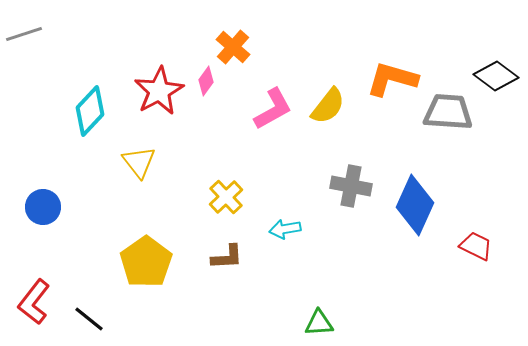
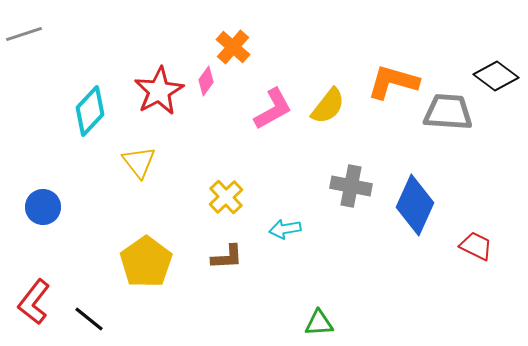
orange L-shape: moved 1 px right, 3 px down
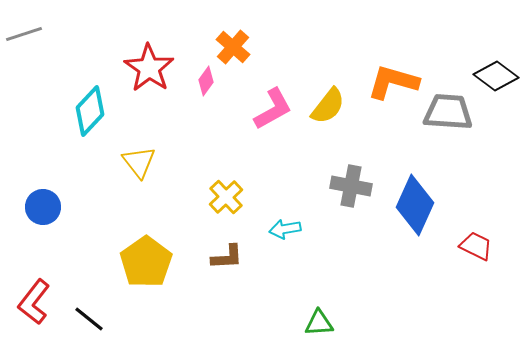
red star: moved 10 px left, 23 px up; rotated 9 degrees counterclockwise
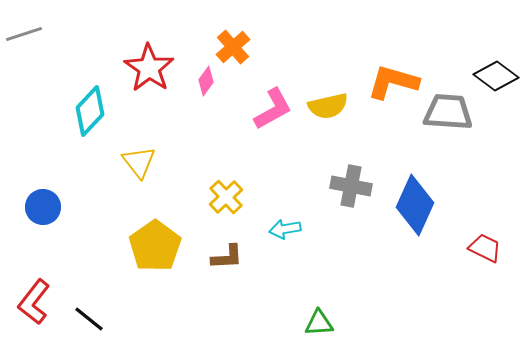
orange cross: rotated 8 degrees clockwise
yellow semicircle: rotated 39 degrees clockwise
red trapezoid: moved 9 px right, 2 px down
yellow pentagon: moved 9 px right, 16 px up
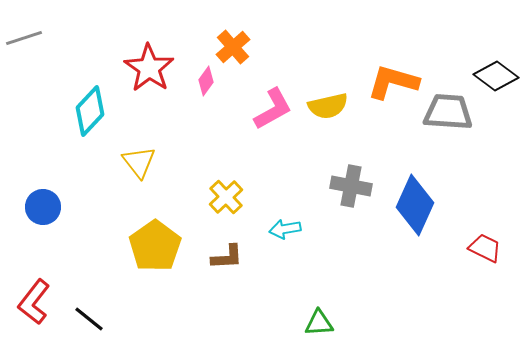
gray line: moved 4 px down
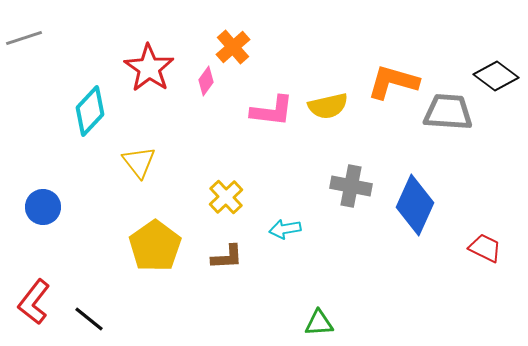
pink L-shape: moved 1 px left, 2 px down; rotated 36 degrees clockwise
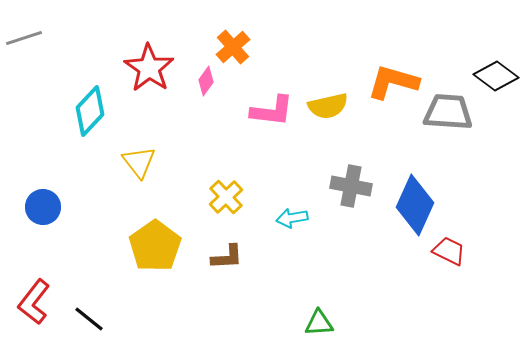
cyan arrow: moved 7 px right, 11 px up
red trapezoid: moved 36 px left, 3 px down
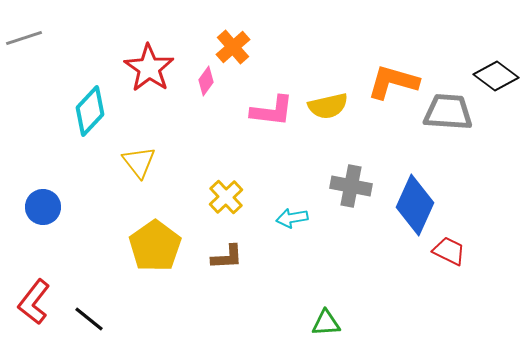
green triangle: moved 7 px right
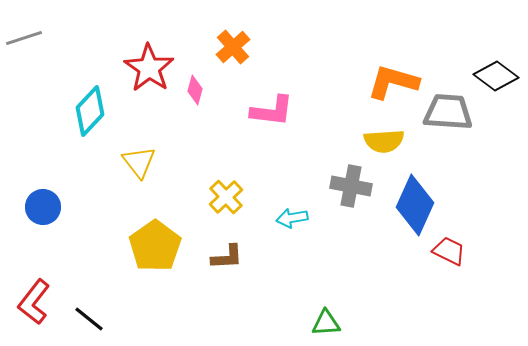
pink diamond: moved 11 px left, 9 px down; rotated 20 degrees counterclockwise
yellow semicircle: moved 56 px right, 35 px down; rotated 9 degrees clockwise
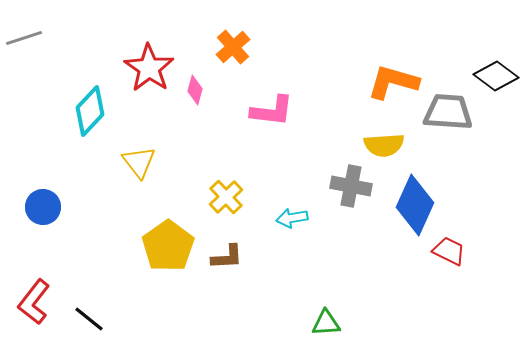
yellow semicircle: moved 4 px down
yellow pentagon: moved 13 px right
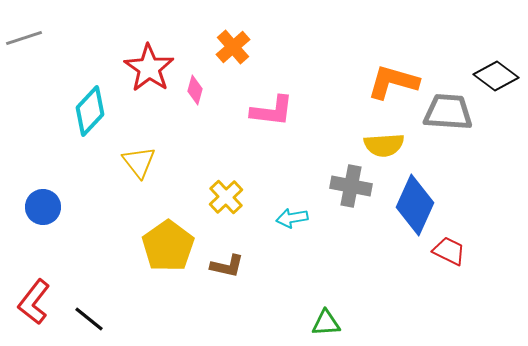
brown L-shape: moved 9 px down; rotated 16 degrees clockwise
